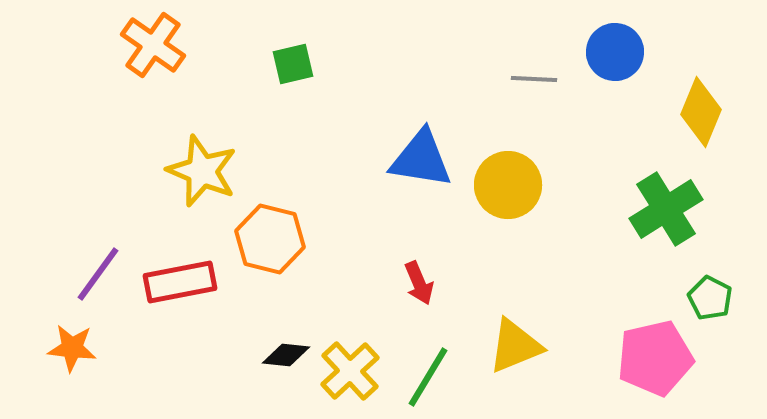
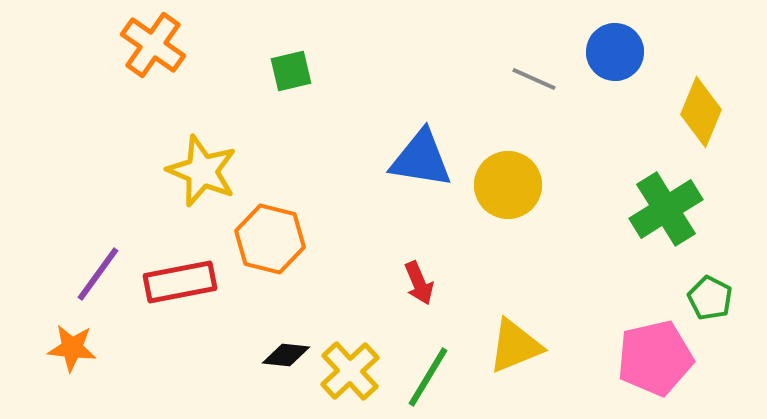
green square: moved 2 px left, 7 px down
gray line: rotated 21 degrees clockwise
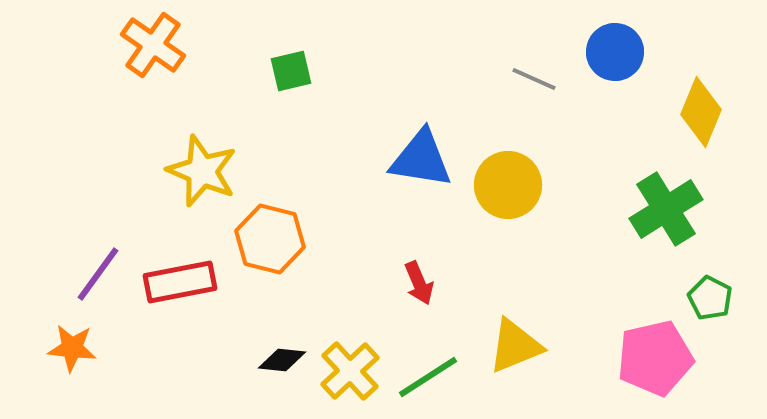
black diamond: moved 4 px left, 5 px down
green line: rotated 26 degrees clockwise
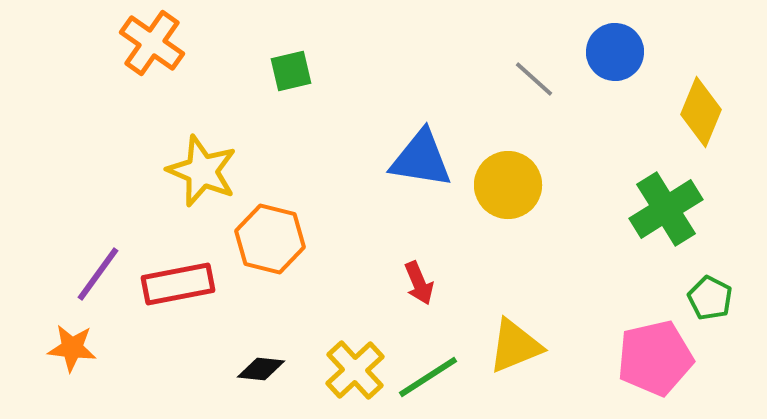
orange cross: moved 1 px left, 2 px up
gray line: rotated 18 degrees clockwise
red rectangle: moved 2 px left, 2 px down
black diamond: moved 21 px left, 9 px down
yellow cross: moved 5 px right, 1 px up
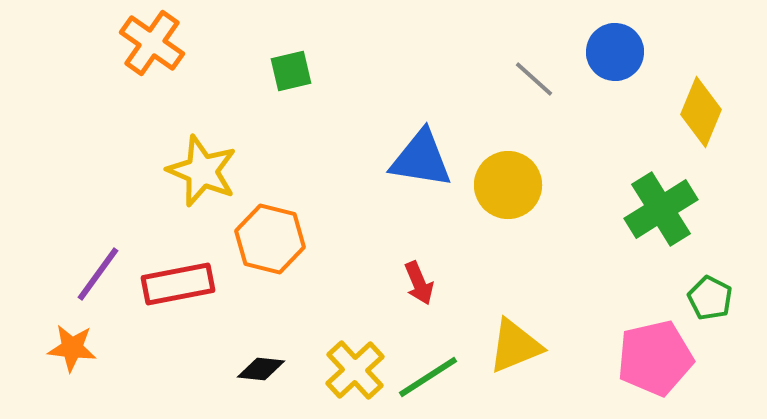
green cross: moved 5 px left
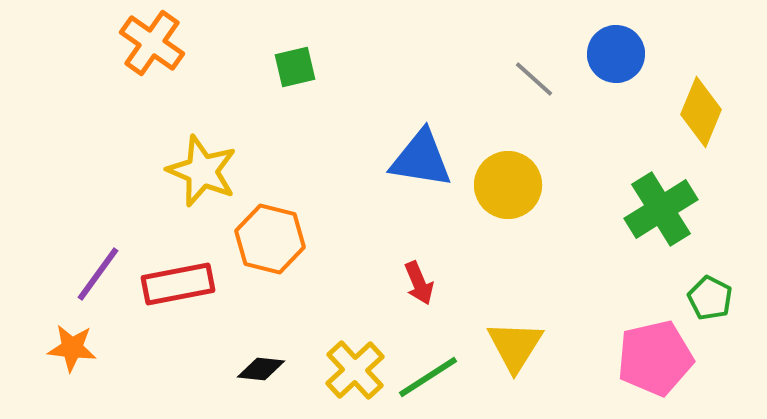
blue circle: moved 1 px right, 2 px down
green square: moved 4 px right, 4 px up
yellow triangle: rotated 36 degrees counterclockwise
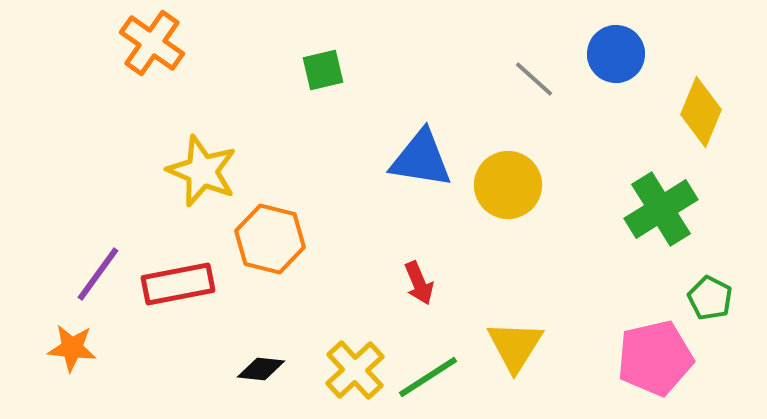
green square: moved 28 px right, 3 px down
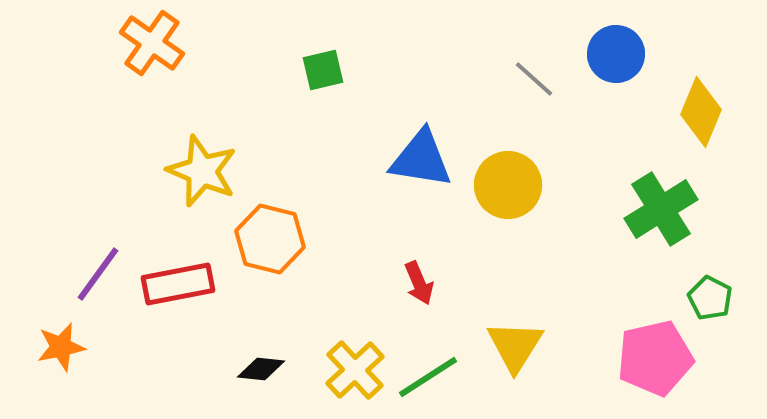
orange star: moved 11 px left, 1 px up; rotated 18 degrees counterclockwise
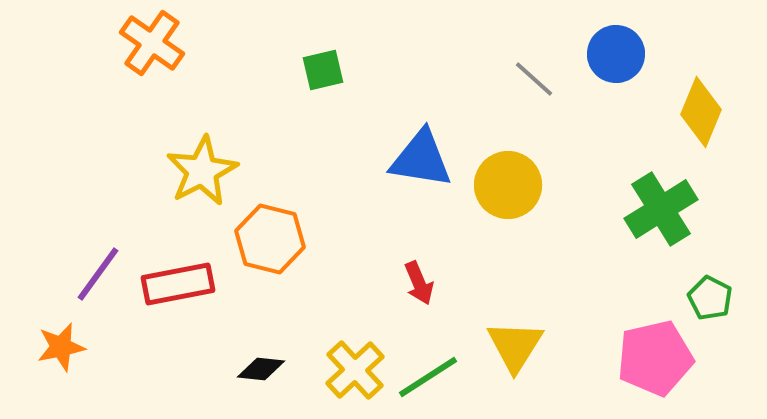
yellow star: rotated 22 degrees clockwise
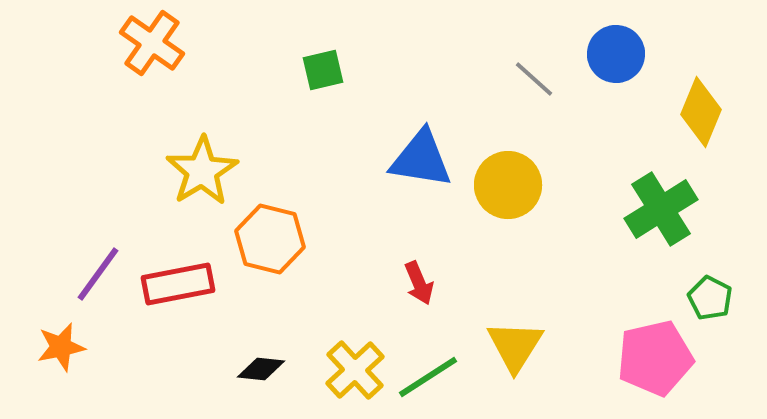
yellow star: rotated 4 degrees counterclockwise
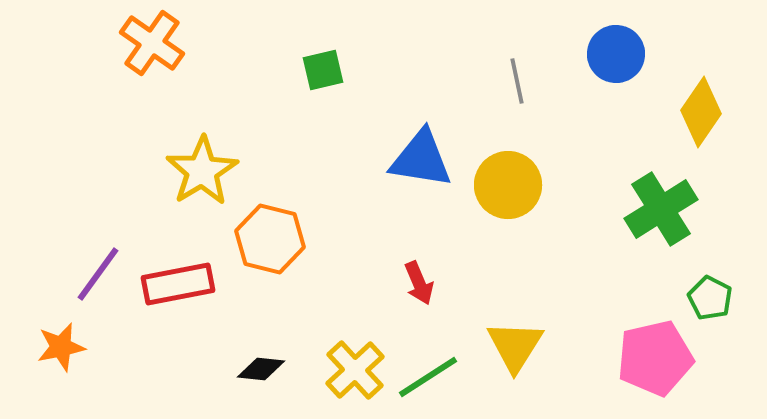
gray line: moved 17 px left, 2 px down; rotated 36 degrees clockwise
yellow diamond: rotated 12 degrees clockwise
